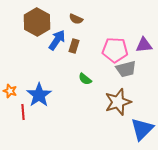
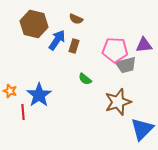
brown hexagon: moved 3 px left, 2 px down; rotated 16 degrees counterclockwise
gray trapezoid: moved 4 px up
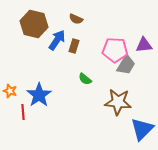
gray trapezoid: rotated 45 degrees counterclockwise
brown star: rotated 24 degrees clockwise
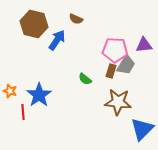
brown rectangle: moved 37 px right, 25 px down
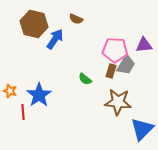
blue arrow: moved 2 px left, 1 px up
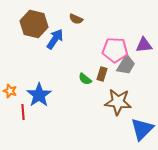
brown rectangle: moved 9 px left, 3 px down
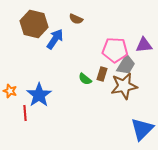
brown star: moved 6 px right, 16 px up; rotated 16 degrees counterclockwise
red line: moved 2 px right, 1 px down
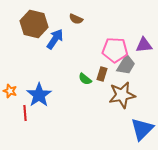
brown star: moved 2 px left, 9 px down
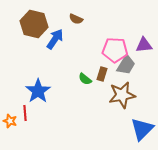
orange star: moved 30 px down
blue star: moved 1 px left, 4 px up
